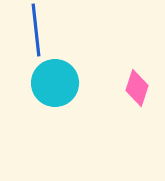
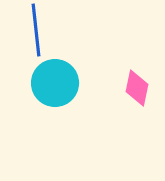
pink diamond: rotated 6 degrees counterclockwise
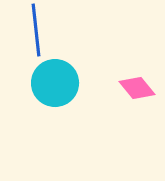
pink diamond: rotated 51 degrees counterclockwise
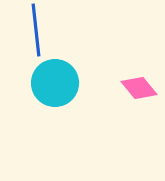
pink diamond: moved 2 px right
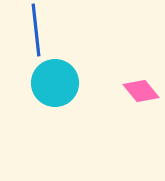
pink diamond: moved 2 px right, 3 px down
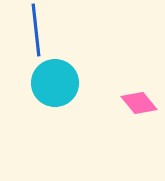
pink diamond: moved 2 px left, 12 px down
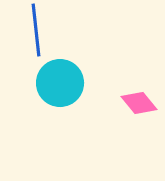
cyan circle: moved 5 px right
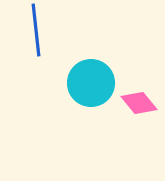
cyan circle: moved 31 px right
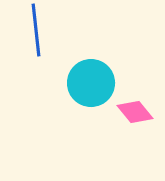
pink diamond: moved 4 px left, 9 px down
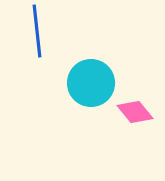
blue line: moved 1 px right, 1 px down
